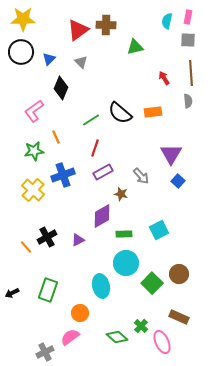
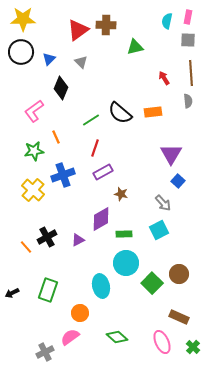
gray arrow at (141, 176): moved 22 px right, 27 px down
purple diamond at (102, 216): moved 1 px left, 3 px down
green cross at (141, 326): moved 52 px right, 21 px down
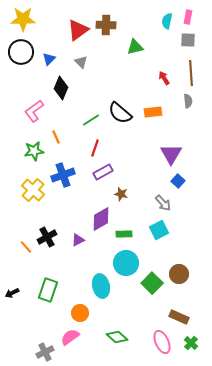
green cross at (193, 347): moved 2 px left, 4 px up
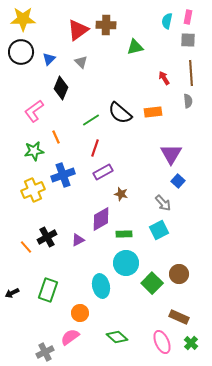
yellow cross at (33, 190): rotated 25 degrees clockwise
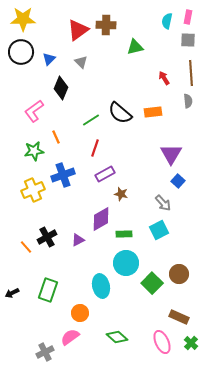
purple rectangle at (103, 172): moved 2 px right, 2 px down
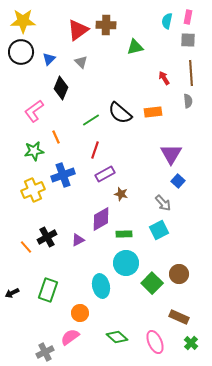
yellow star at (23, 19): moved 2 px down
red line at (95, 148): moved 2 px down
pink ellipse at (162, 342): moved 7 px left
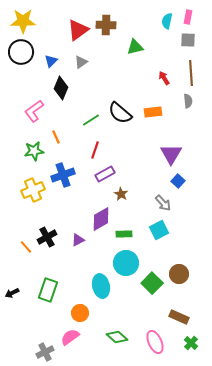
blue triangle at (49, 59): moved 2 px right, 2 px down
gray triangle at (81, 62): rotated 40 degrees clockwise
brown star at (121, 194): rotated 16 degrees clockwise
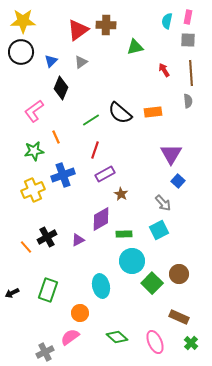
red arrow at (164, 78): moved 8 px up
cyan circle at (126, 263): moved 6 px right, 2 px up
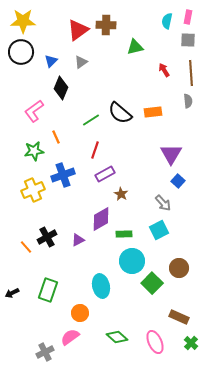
brown circle at (179, 274): moved 6 px up
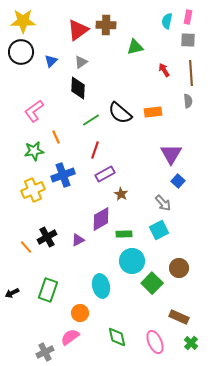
black diamond at (61, 88): moved 17 px right; rotated 20 degrees counterclockwise
green diamond at (117, 337): rotated 35 degrees clockwise
